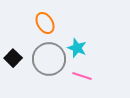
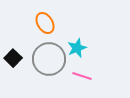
cyan star: rotated 30 degrees clockwise
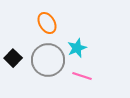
orange ellipse: moved 2 px right
gray circle: moved 1 px left, 1 px down
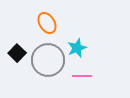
black square: moved 4 px right, 5 px up
pink line: rotated 18 degrees counterclockwise
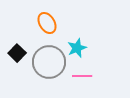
gray circle: moved 1 px right, 2 px down
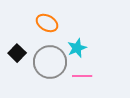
orange ellipse: rotated 30 degrees counterclockwise
gray circle: moved 1 px right
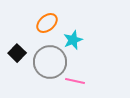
orange ellipse: rotated 70 degrees counterclockwise
cyan star: moved 4 px left, 8 px up
pink line: moved 7 px left, 5 px down; rotated 12 degrees clockwise
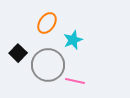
orange ellipse: rotated 15 degrees counterclockwise
black square: moved 1 px right
gray circle: moved 2 px left, 3 px down
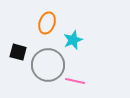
orange ellipse: rotated 15 degrees counterclockwise
black square: moved 1 px up; rotated 30 degrees counterclockwise
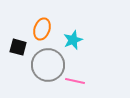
orange ellipse: moved 5 px left, 6 px down
black square: moved 5 px up
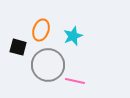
orange ellipse: moved 1 px left, 1 px down
cyan star: moved 4 px up
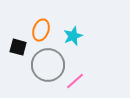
pink line: rotated 54 degrees counterclockwise
